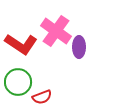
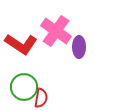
green circle: moved 6 px right, 5 px down
red semicircle: moved 1 px left, 1 px down; rotated 60 degrees counterclockwise
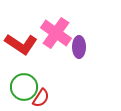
pink cross: moved 2 px down
red semicircle: rotated 24 degrees clockwise
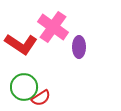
pink cross: moved 3 px left, 6 px up
red semicircle: rotated 24 degrees clockwise
